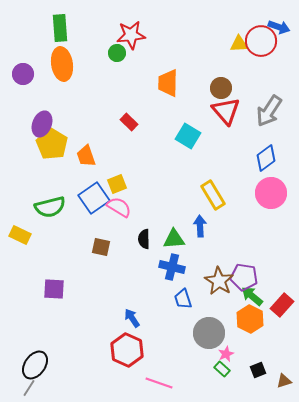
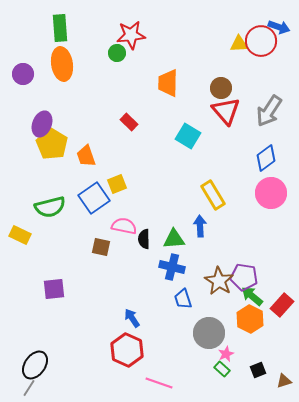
pink semicircle at (119, 207): moved 5 px right, 19 px down; rotated 20 degrees counterclockwise
purple square at (54, 289): rotated 10 degrees counterclockwise
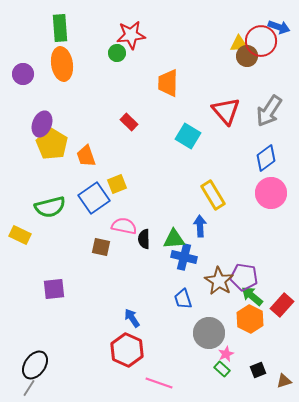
brown circle at (221, 88): moved 26 px right, 32 px up
blue cross at (172, 267): moved 12 px right, 10 px up
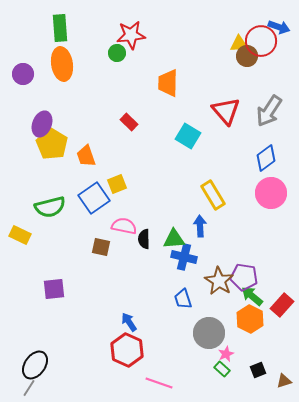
blue arrow at (132, 318): moved 3 px left, 4 px down
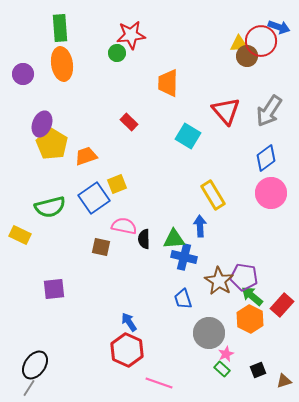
orange trapezoid at (86, 156): rotated 90 degrees clockwise
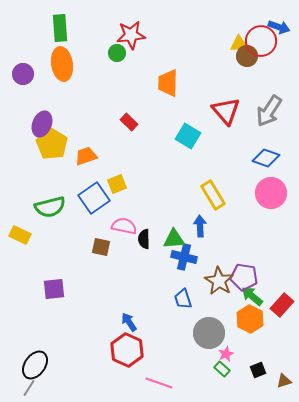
blue diamond at (266, 158): rotated 56 degrees clockwise
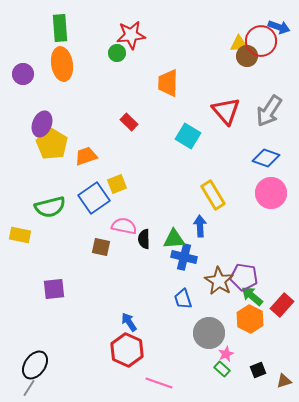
yellow rectangle at (20, 235): rotated 15 degrees counterclockwise
